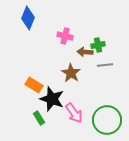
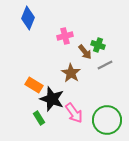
pink cross: rotated 28 degrees counterclockwise
green cross: rotated 32 degrees clockwise
brown arrow: rotated 133 degrees counterclockwise
gray line: rotated 21 degrees counterclockwise
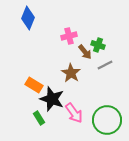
pink cross: moved 4 px right
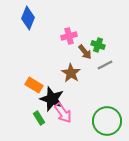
pink arrow: moved 11 px left
green circle: moved 1 px down
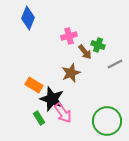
gray line: moved 10 px right, 1 px up
brown star: rotated 18 degrees clockwise
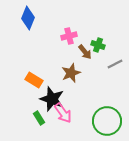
orange rectangle: moved 5 px up
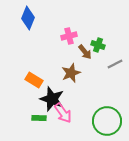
green rectangle: rotated 56 degrees counterclockwise
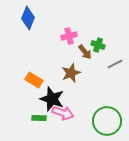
pink arrow: rotated 35 degrees counterclockwise
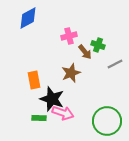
blue diamond: rotated 40 degrees clockwise
orange rectangle: rotated 48 degrees clockwise
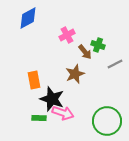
pink cross: moved 2 px left, 1 px up; rotated 14 degrees counterclockwise
brown star: moved 4 px right, 1 px down
